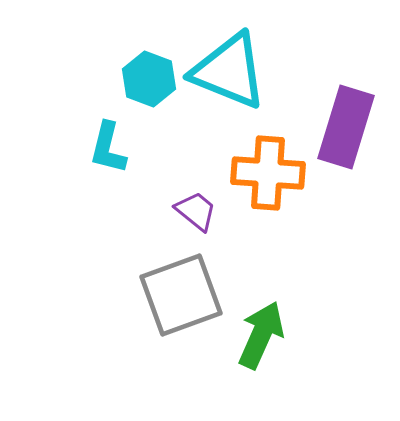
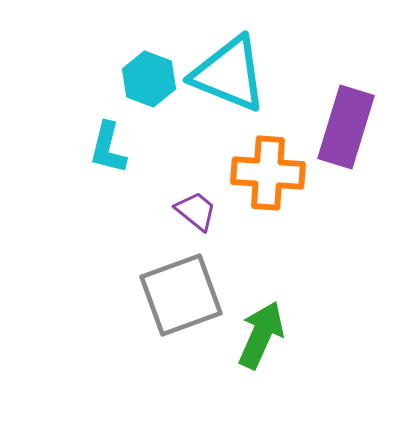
cyan triangle: moved 3 px down
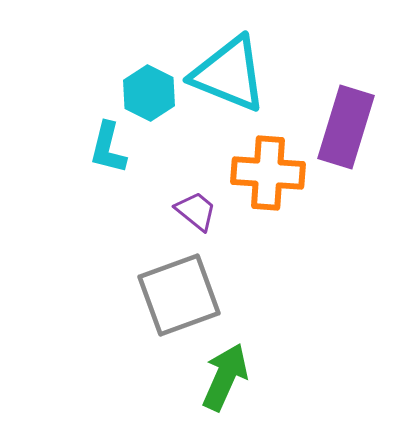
cyan hexagon: moved 14 px down; rotated 6 degrees clockwise
gray square: moved 2 px left
green arrow: moved 36 px left, 42 px down
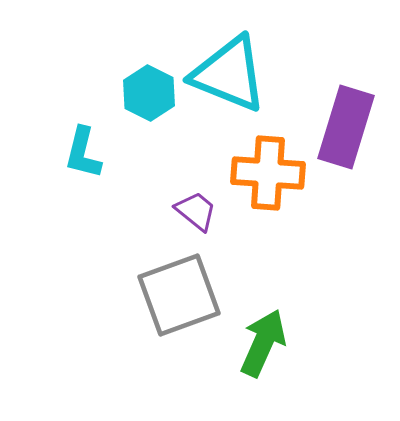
cyan L-shape: moved 25 px left, 5 px down
green arrow: moved 38 px right, 34 px up
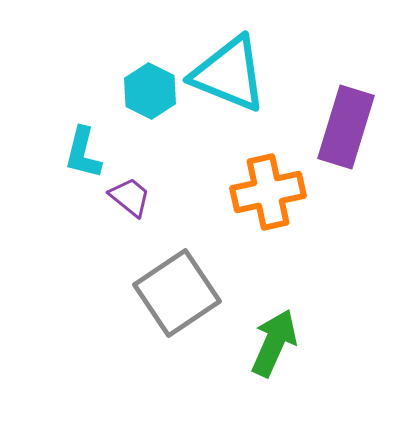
cyan hexagon: moved 1 px right, 2 px up
orange cross: moved 19 px down; rotated 16 degrees counterclockwise
purple trapezoid: moved 66 px left, 14 px up
gray square: moved 2 px left, 2 px up; rotated 14 degrees counterclockwise
green arrow: moved 11 px right
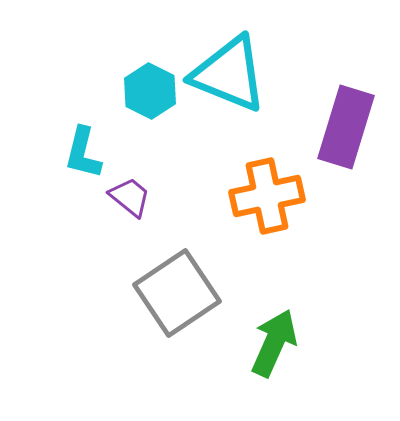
orange cross: moved 1 px left, 4 px down
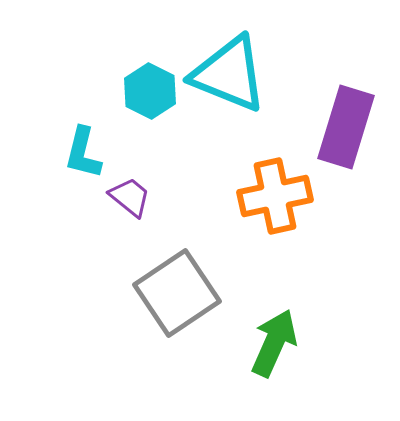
orange cross: moved 8 px right
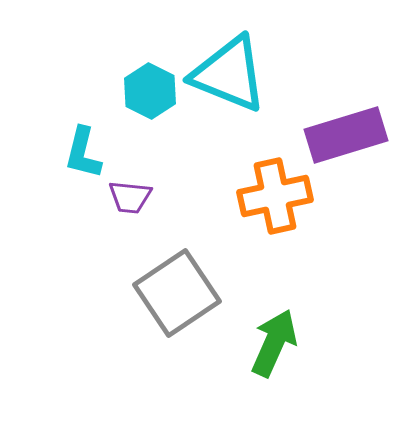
purple rectangle: moved 8 px down; rotated 56 degrees clockwise
purple trapezoid: rotated 147 degrees clockwise
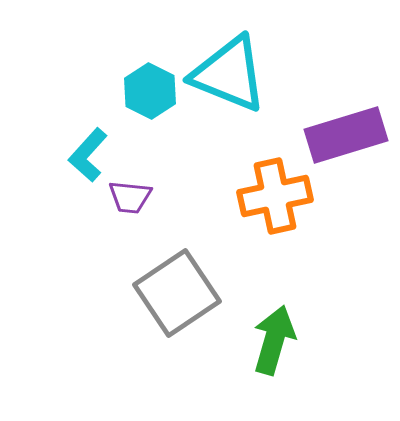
cyan L-shape: moved 5 px right, 2 px down; rotated 28 degrees clockwise
green arrow: moved 3 px up; rotated 8 degrees counterclockwise
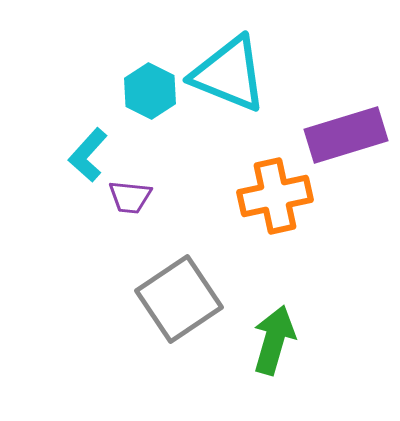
gray square: moved 2 px right, 6 px down
